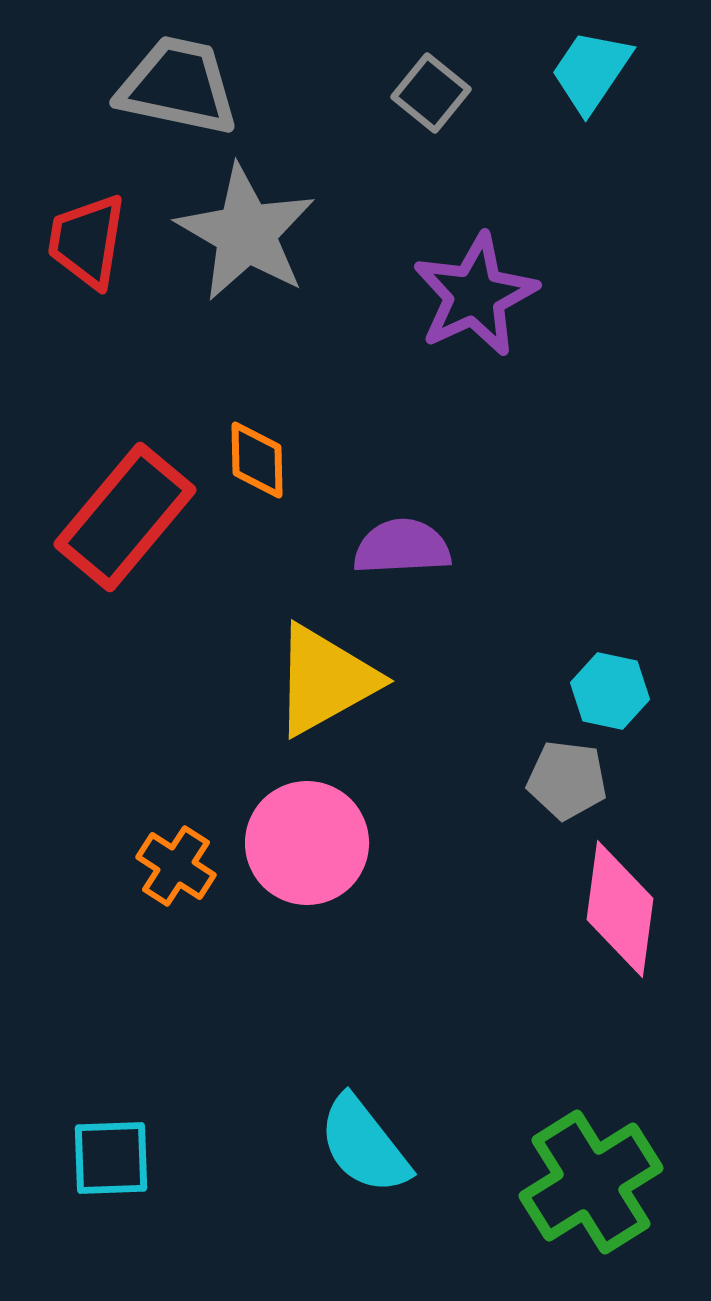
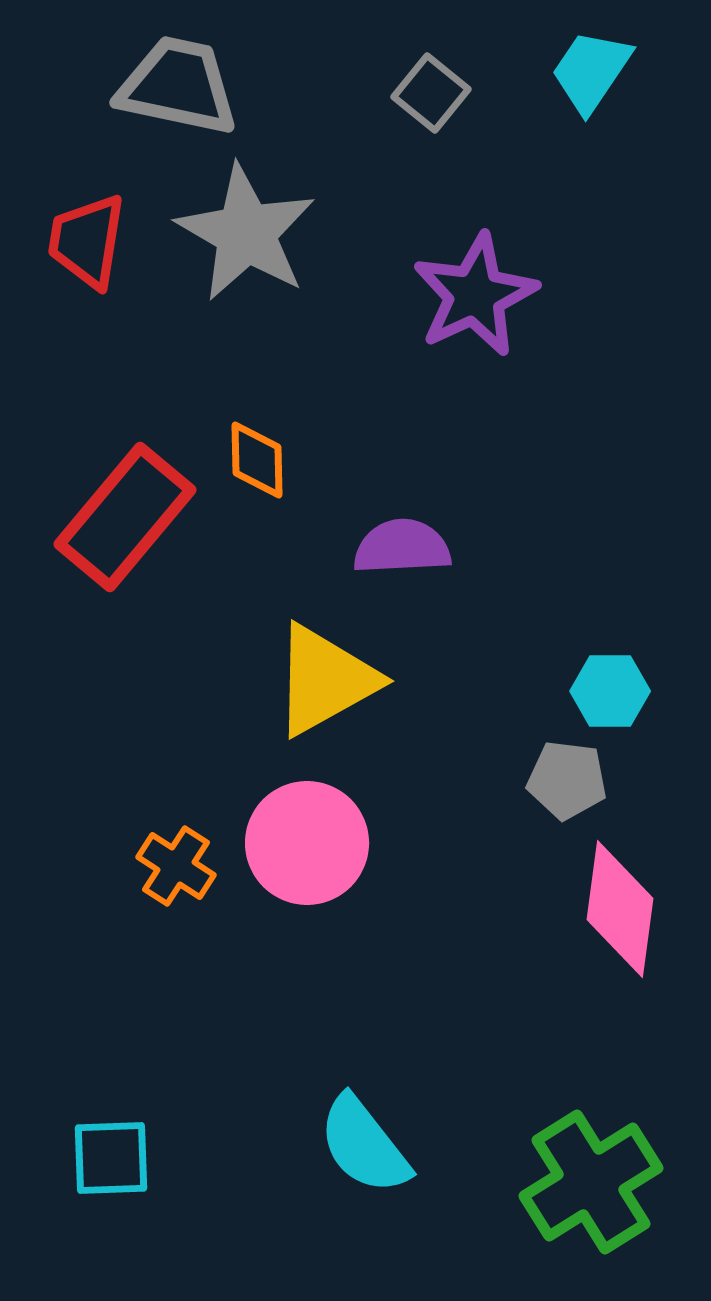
cyan hexagon: rotated 12 degrees counterclockwise
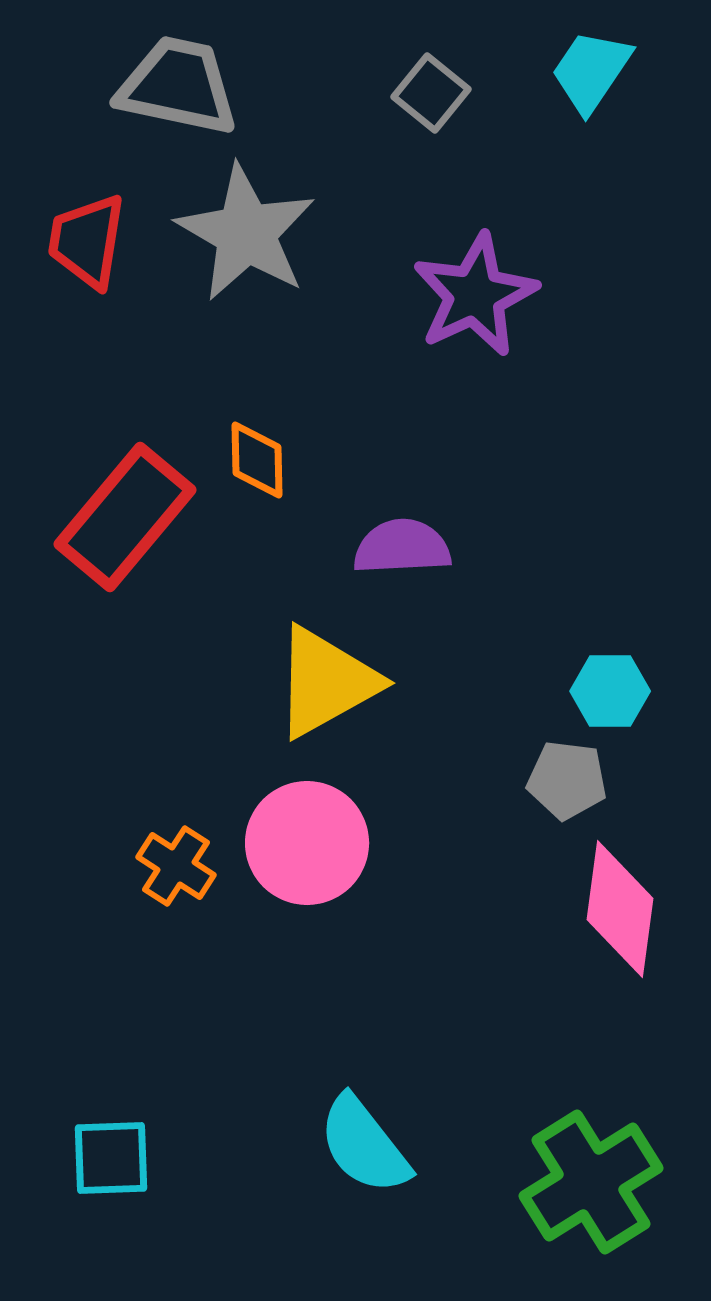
yellow triangle: moved 1 px right, 2 px down
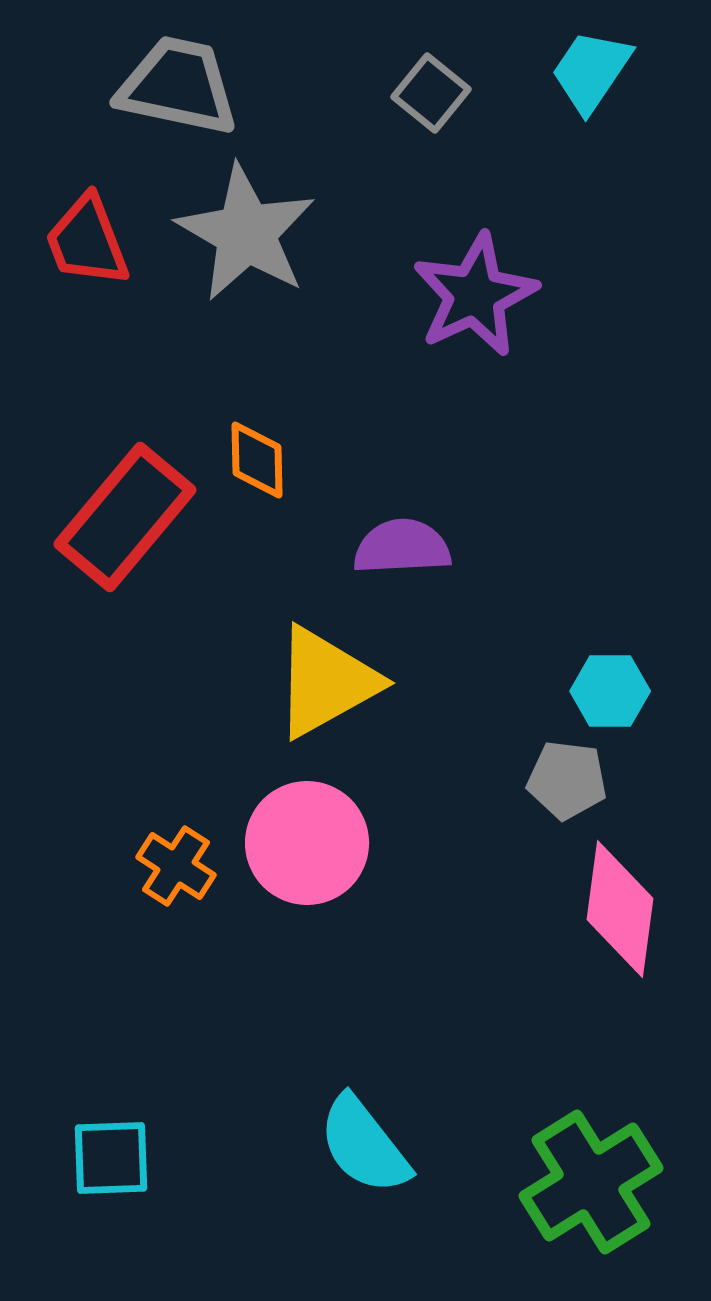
red trapezoid: rotated 30 degrees counterclockwise
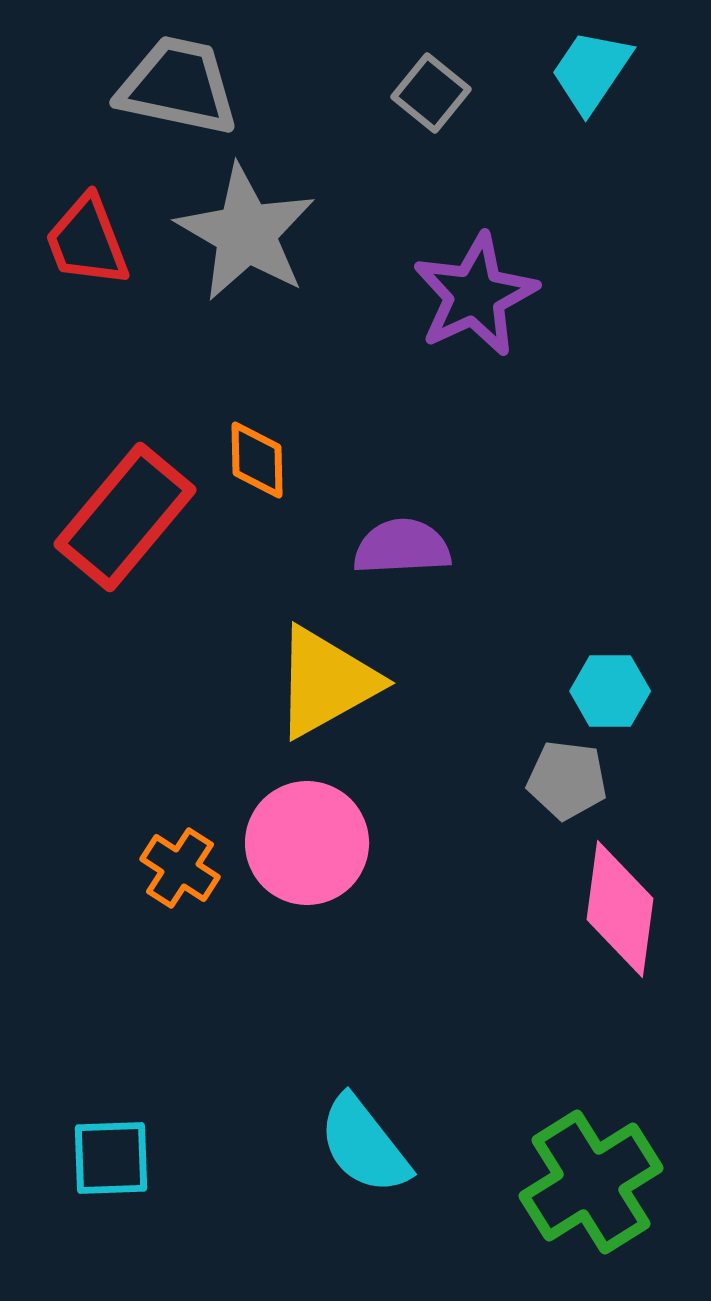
orange cross: moved 4 px right, 2 px down
